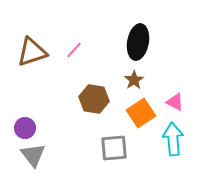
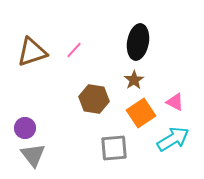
cyan arrow: rotated 64 degrees clockwise
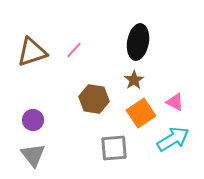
purple circle: moved 8 px right, 8 px up
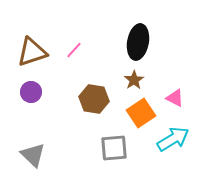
pink triangle: moved 4 px up
purple circle: moved 2 px left, 28 px up
gray triangle: rotated 8 degrees counterclockwise
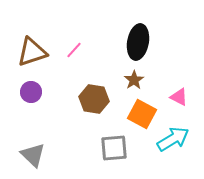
pink triangle: moved 4 px right, 1 px up
orange square: moved 1 px right, 1 px down; rotated 28 degrees counterclockwise
